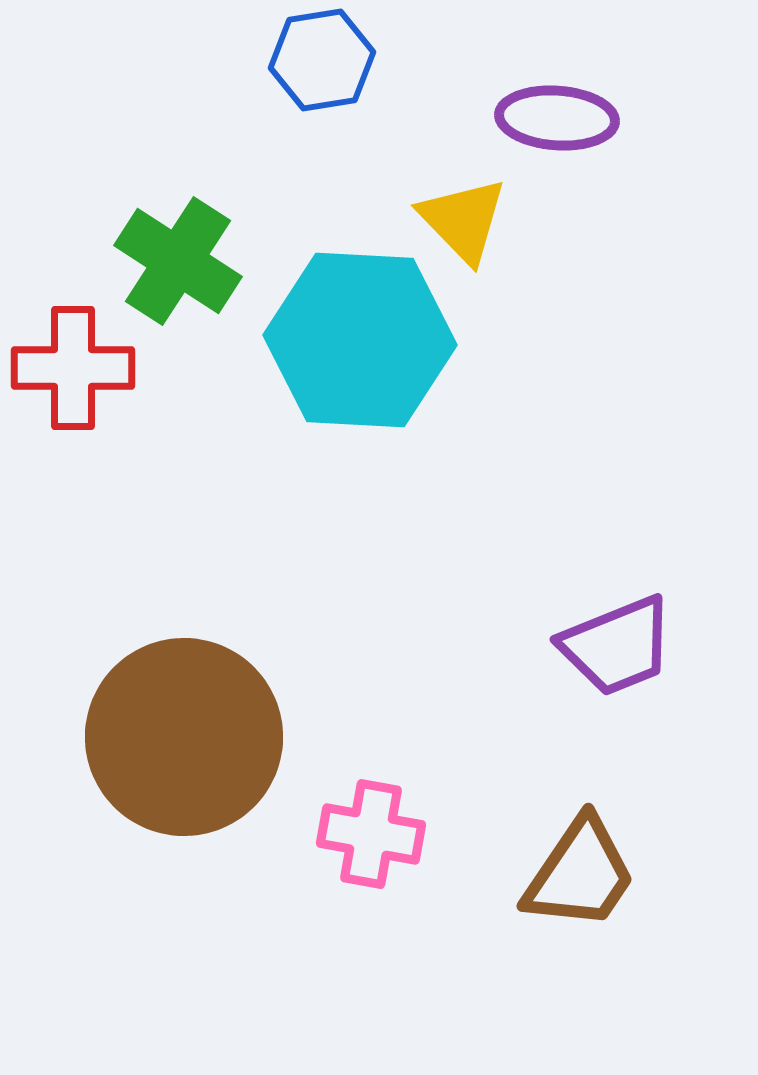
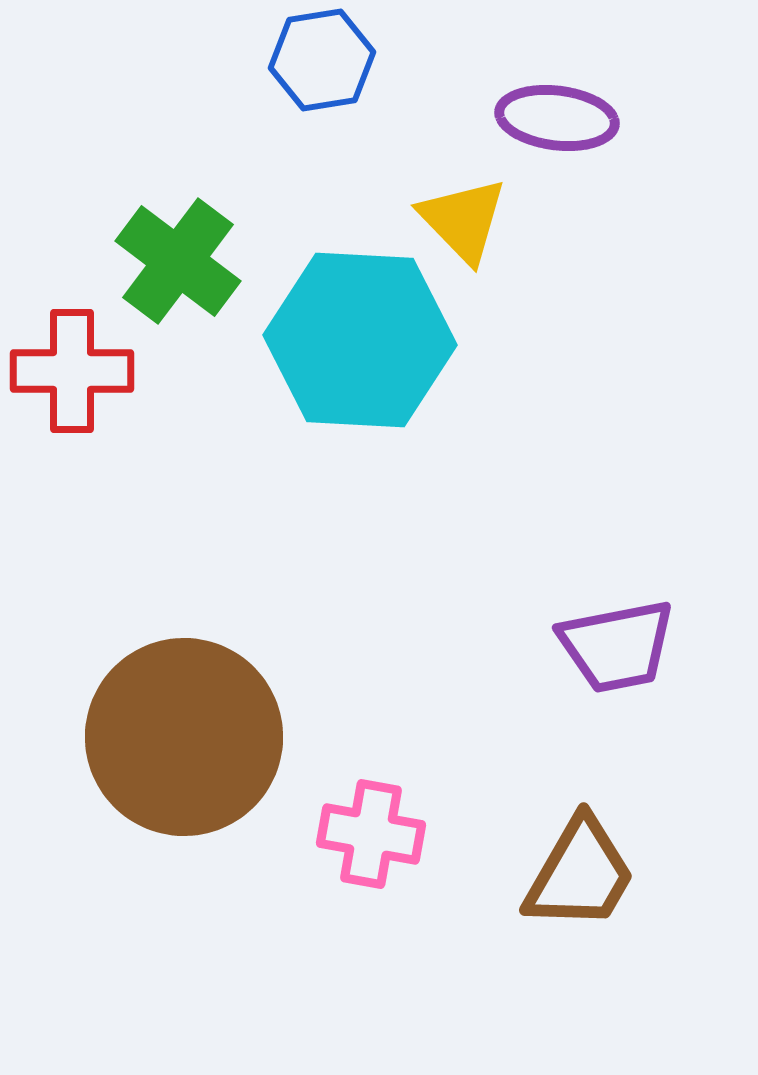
purple ellipse: rotated 3 degrees clockwise
green cross: rotated 4 degrees clockwise
red cross: moved 1 px left, 3 px down
purple trapezoid: rotated 11 degrees clockwise
brown trapezoid: rotated 4 degrees counterclockwise
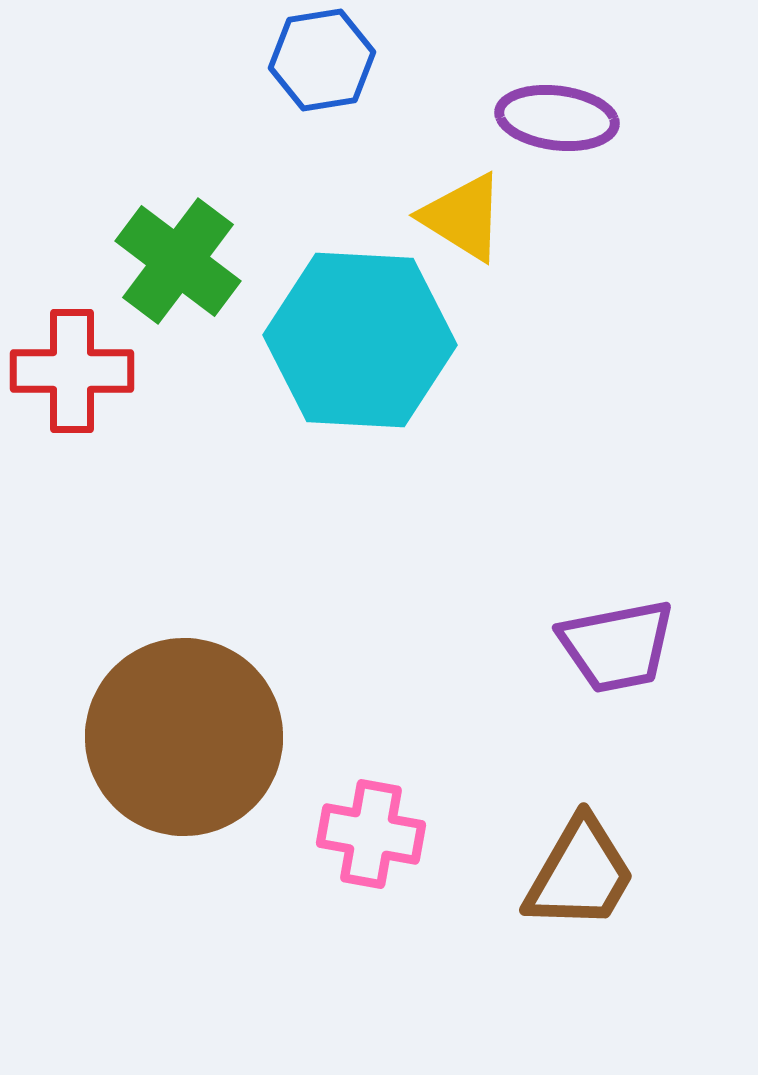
yellow triangle: moved 3 px up; rotated 14 degrees counterclockwise
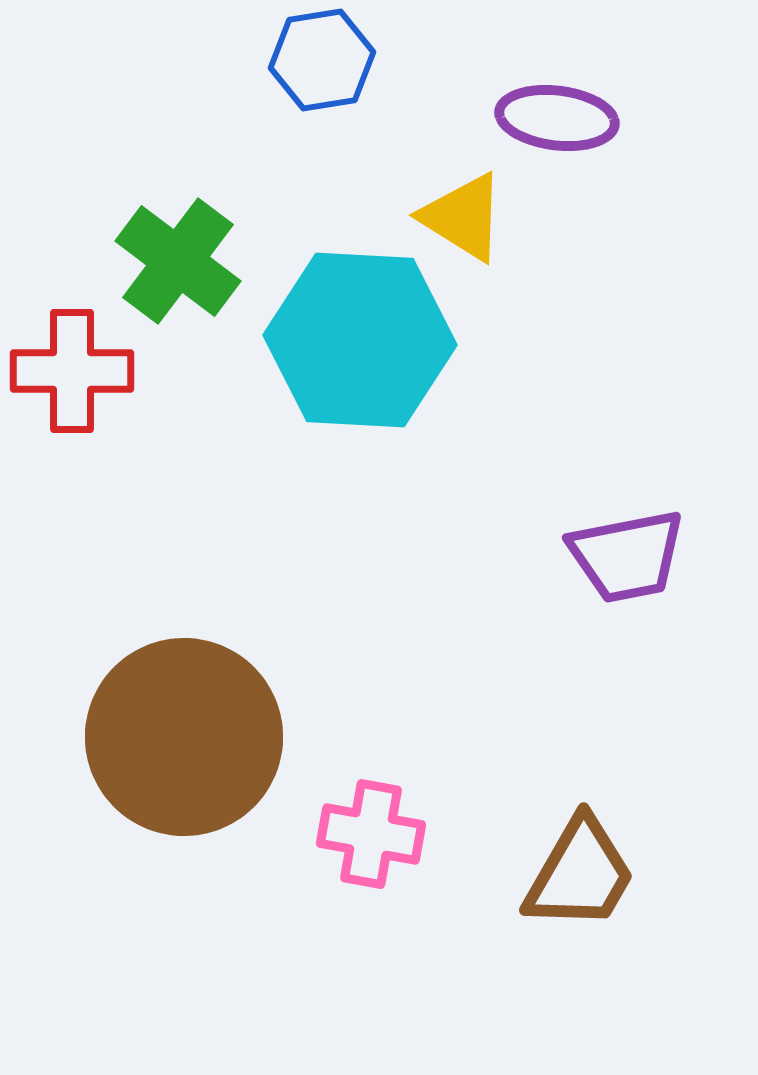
purple trapezoid: moved 10 px right, 90 px up
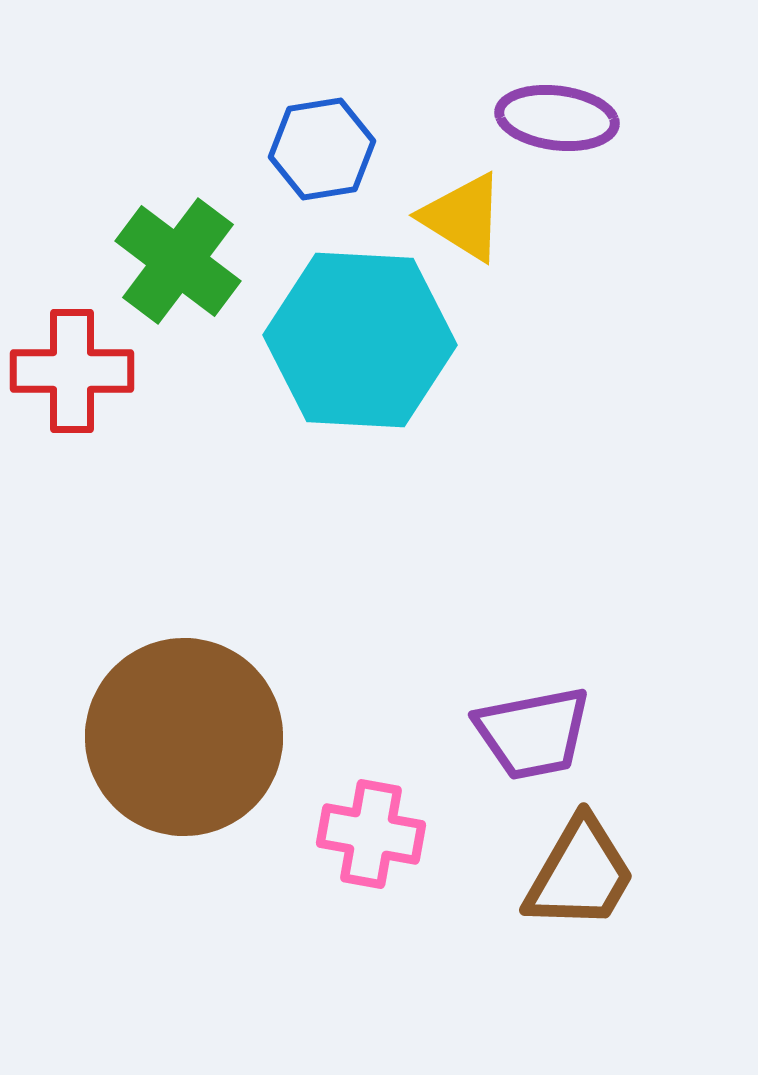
blue hexagon: moved 89 px down
purple trapezoid: moved 94 px left, 177 px down
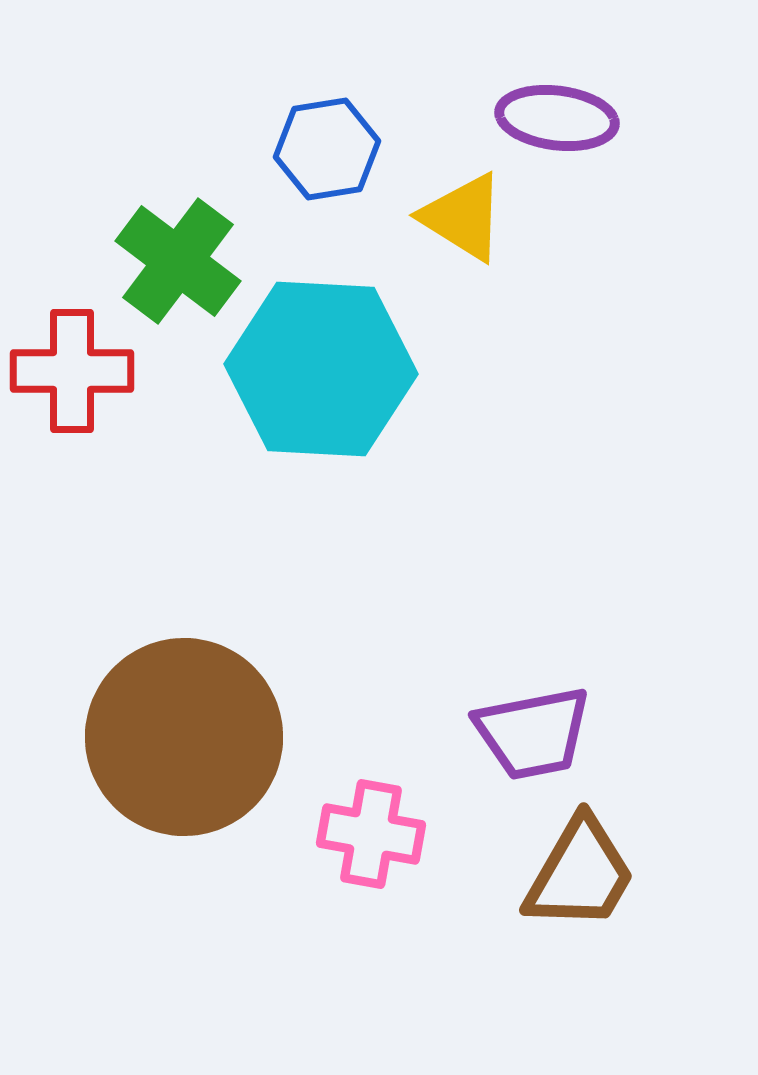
blue hexagon: moved 5 px right
cyan hexagon: moved 39 px left, 29 px down
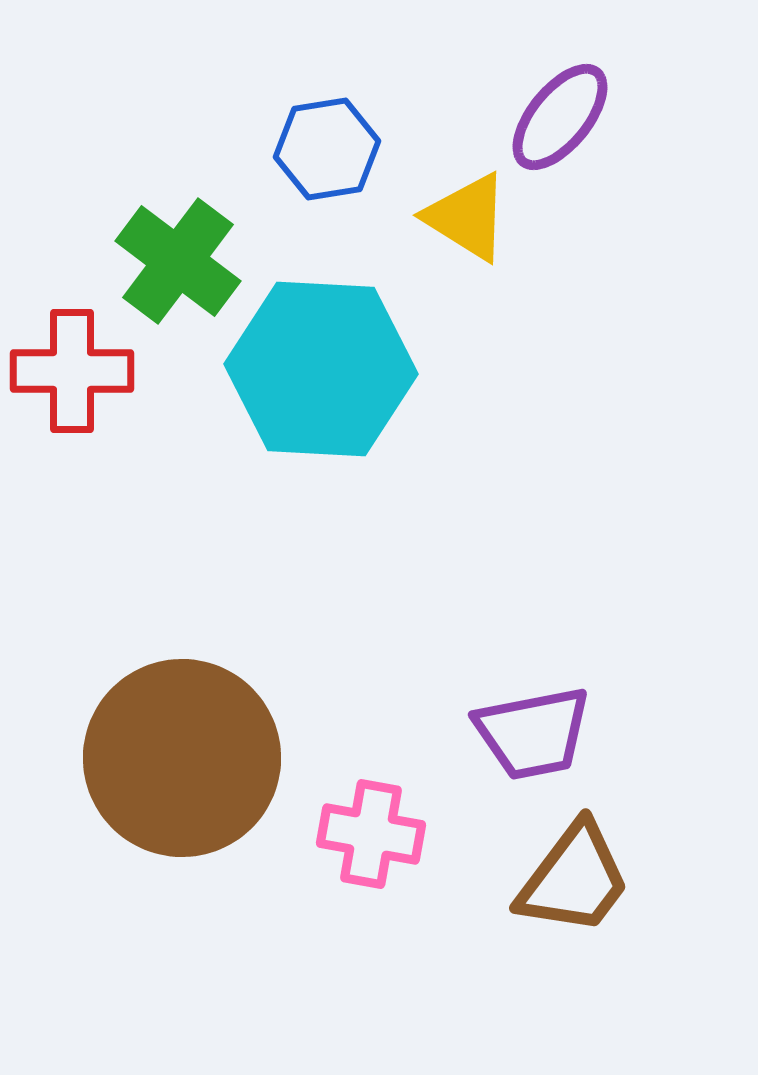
purple ellipse: moved 3 px right, 1 px up; rotated 58 degrees counterclockwise
yellow triangle: moved 4 px right
brown circle: moved 2 px left, 21 px down
brown trapezoid: moved 6 px left, 5 px down; rotated 7 degrees clockwise
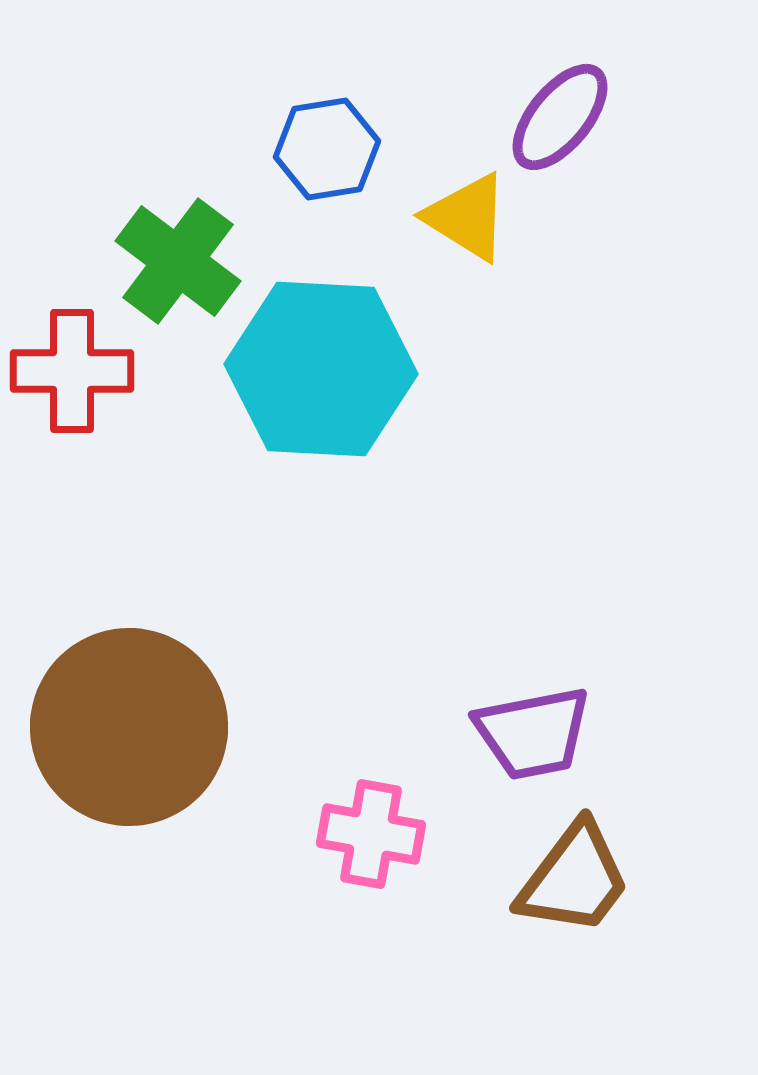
brown circle: moved 53 px left, 31 px up
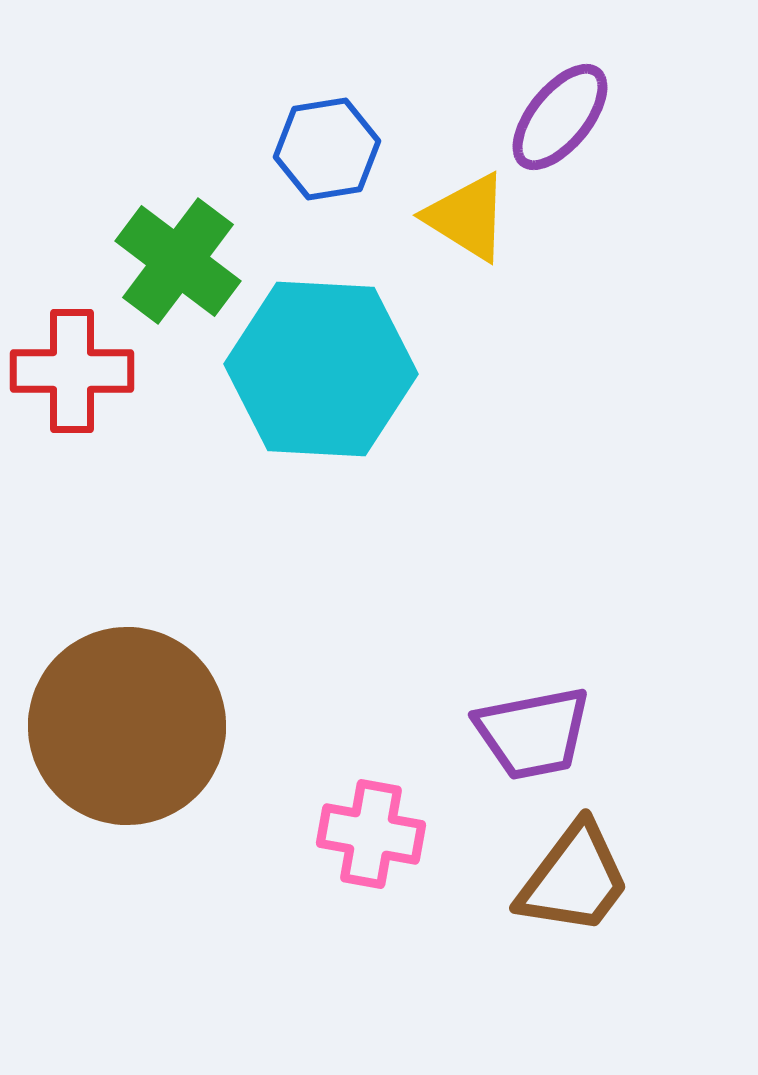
brown circle: moved 2 px left, 1 px up
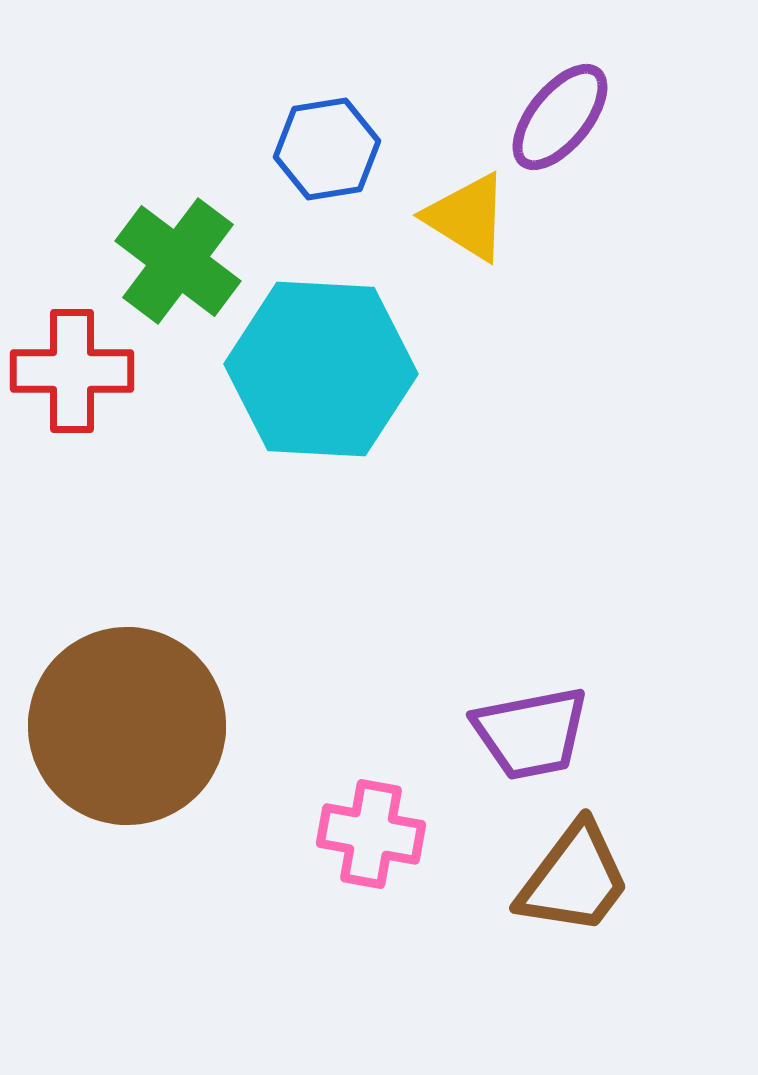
purple trapezoid: moved 2 px left
